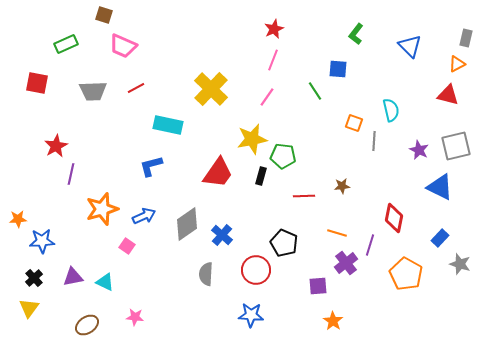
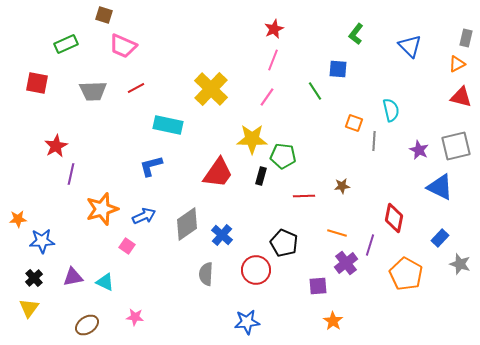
red triangle at (448, 95): moved 13 px right, 2 px down
yellow star at (252, 139): rotated 12 degrees clockwise
blue star at (251, 315): moved 4 px left, 7 px down; rotated 10 degrees counterclockwise
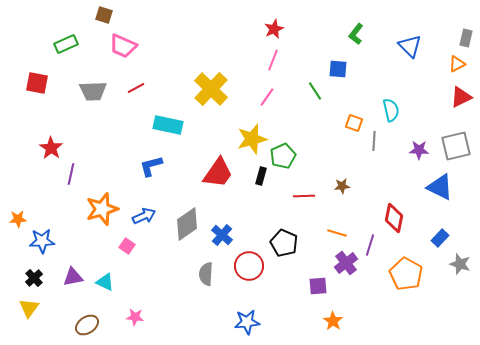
red triangle at (461, 97): rotated 40 degrees counterclockwise
yellow star at (252, 139): rotated 16 degrees counterclockwise
red star at (56, 146): moved 5 px left, 2 px down; rotated 10 degrees counterclockwise
purple star at (419, 150): rotated 24 degrees counterclockwise
green pentagon at (283, 156): rotated 30 degrees counterclockwise
red circle at (256, 270): moved 7 px left, 4 px up
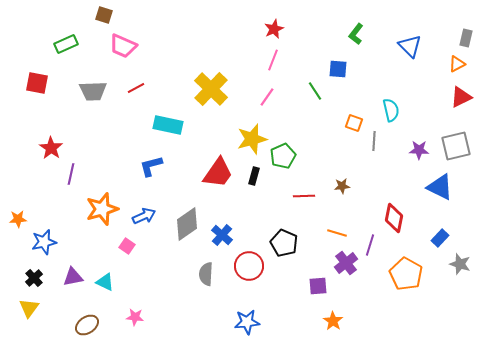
black rectangle at (261, 176): moved 7 px left
blue star at (42, 241): moved 2 px right, 1 px down; rotated 10 degrees counterclockwise
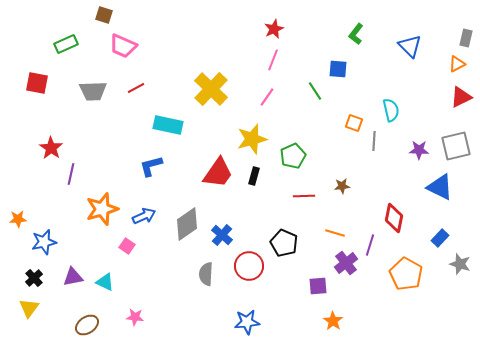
green pentagon at (283, 156): moved 10 px right
orange line at (337, 233): moved 2 px left
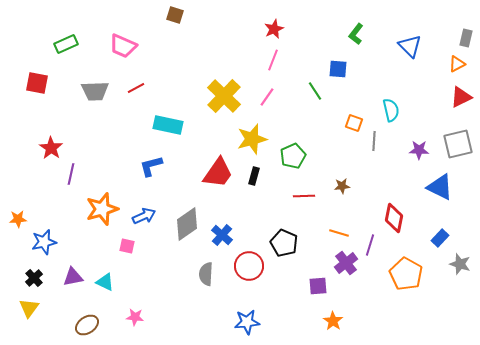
brown square at (104, 15): moved 71 px right
yellow cross at (211, 89): moved 13 px right, 7 px down
gray trapezoid at (93, 91): moved 2 px right
gray square at (456, 146): moved 2 px right, 2 px up
orange line at (335, 233): moved 4 px right
pink square at (127, 246): rotated 21 degrees counterclockwise
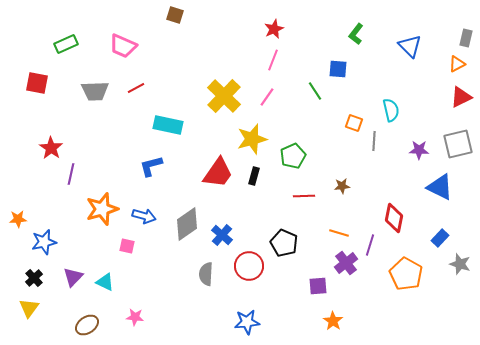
blue arrow at (144, 216): rotated 40 degrees clockwise
purple triangle at (73, 277): rotated 35 degrees counterclockwise
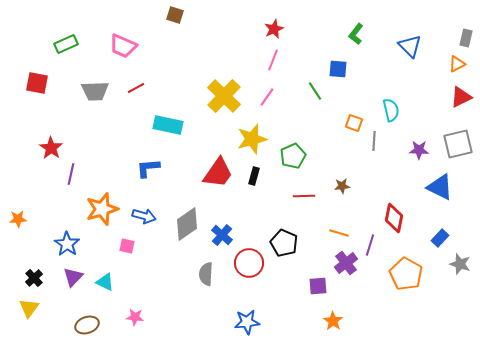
blue L-shape at (151, 166): moved 3 px left, 2 px down; rotated 10 degrees clockwise
blue star at (44, 242): moved 23 px right, 2 px down; rotated 25 degrees counterclockwise
red circle at (249, 266): moved 3 px up
brown ellipse at (87, 325): rotated 15 degrees clockwise
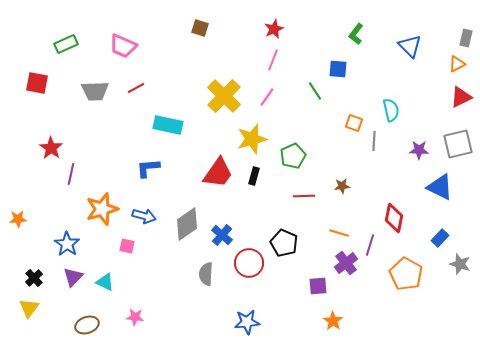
brown square at (175, 15): moved 25 px right, 13 px down
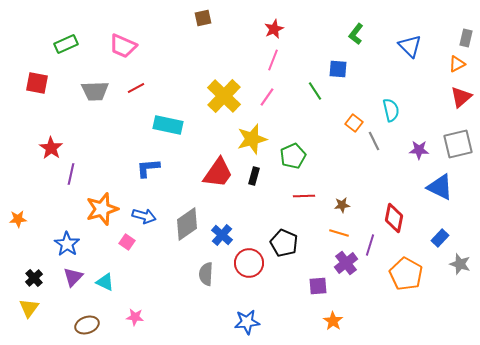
brown square at (200, 28): moved 3 px right, 10 px up; rotated 30 degrees counterclockwise
red triangle at (461, 97): rotated 15 degrees counterclockwise
orange square at (354, 123): rotated 18 degrees clockwise
gray line at (374, 141): rotated 30 degrees counterclockwise
brown star at (342, 186): moved 19 px down
pink square at (127, 246): moved 4 px up; rotated 21 degrees clockwise
